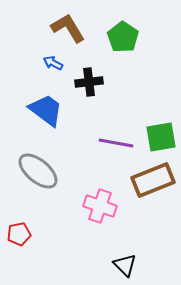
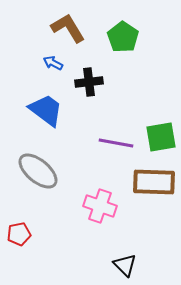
brown rectangle: moved 1 px right, 2 px down; rotated 24 degrees clockwise
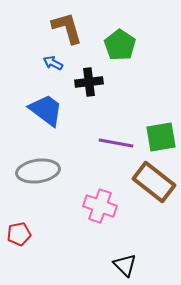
brown L-shape: moved 1 px left; rotated 15 degrees clockwise
green pentagon: moved 3 px left, 8 px down
gray ellipse: rotated 48 degrees counterclockwise
brown rectangle: rotated 36 degrees clockwise
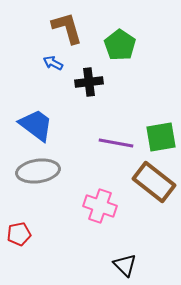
blue trapezoid: moved 10 px left, 15 px down
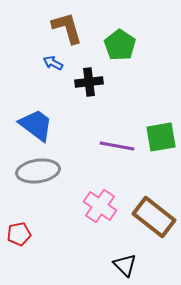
purple line: moved 1 px right, 3 px down
brown rectangle: moved 35 px down
pink cross: rotated 16 degrees clockwise
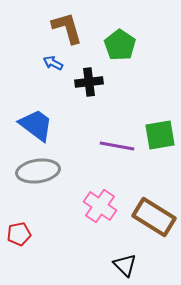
green square: moved 1 px left, 2 px up
brown rectangle: rotated 6 degrees counterclockwise
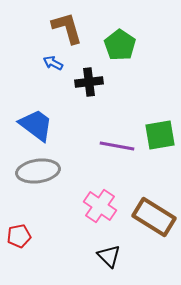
red pentagon: moved 2 px down
black triangle: moved 16 px left, 9 px up
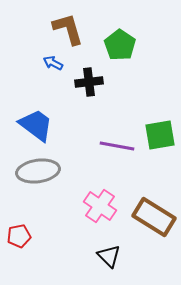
brown L-shape: moved 1 px right, 1 px down
